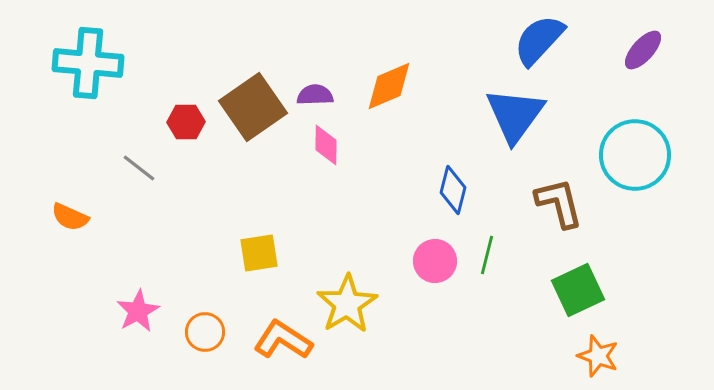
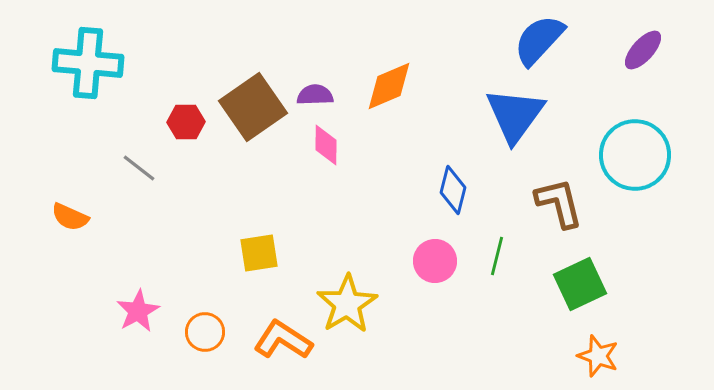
green line: moved 10 px right, 1 px down
green square: moved 2 px right, 6 px up
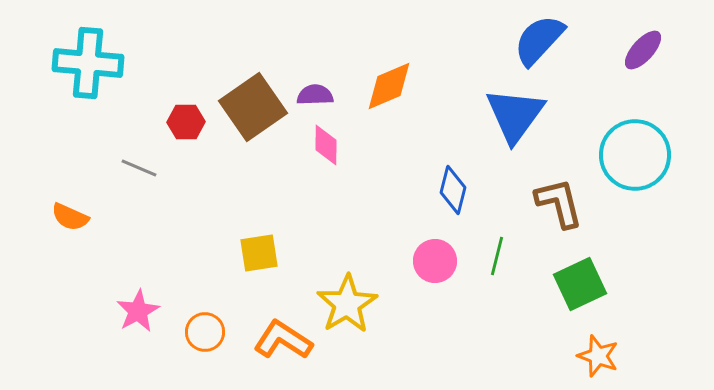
gray line: rotated 15 degrees counterclockwise
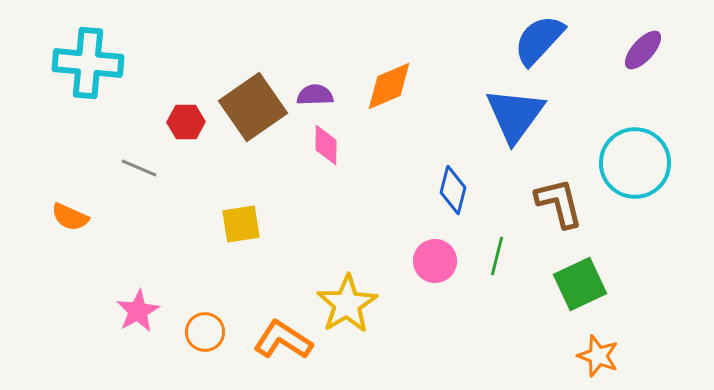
cyan circle: moved 8 px down
yellow square: moved 18 px left, 29 px up
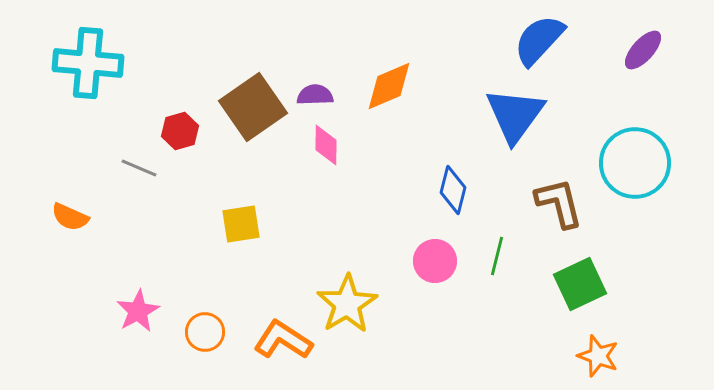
red hexagon: moved 6 px left, 9 px down; rotated 15 degrees counterclockwise
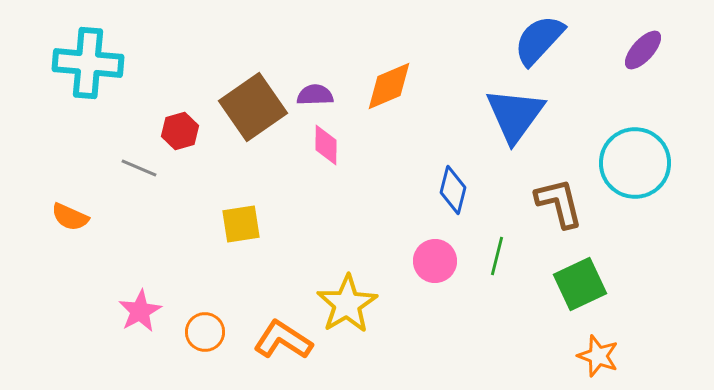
pink star: moved 2 px right
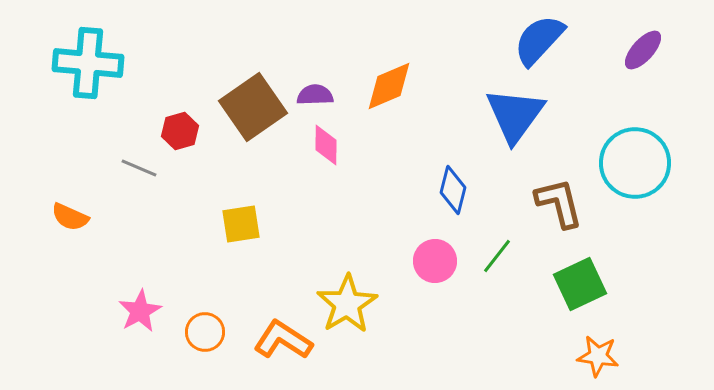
green line: rotated 24 degrees clockwise
orange star: rotated 12 degrees counterclockwise
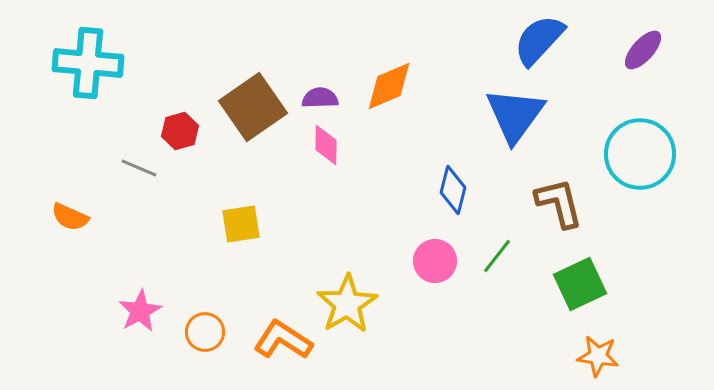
purple semicircle: moved 5 px right, 3 px down
cyan circle: moved 5 px right, 9 px up
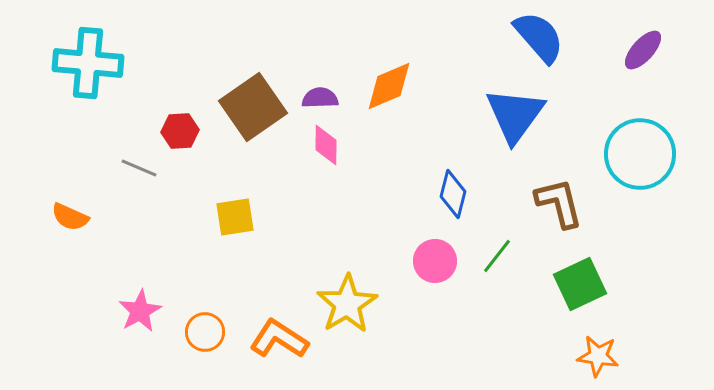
blue semicircle: moved 3 px up; rotated 96 degrees clockwise
red hexagon: rotated 12 degrees clockwise
blue diamond: moved 4 px down
yellow square: moved 6 px left, 7 px up
orange L-shape: moved 4 px left, 1 px up
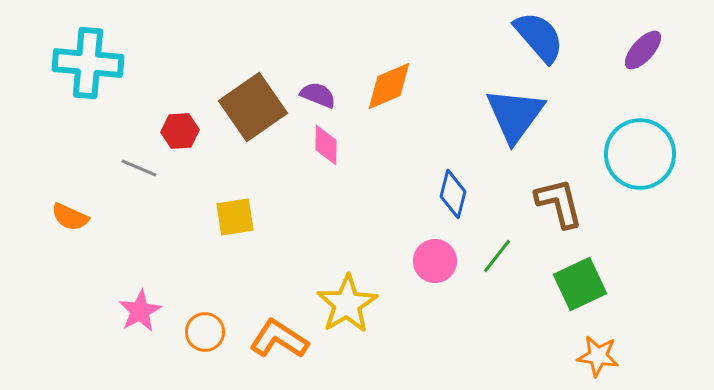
purple semicircle: moved 2 px left, 3 px up; rotated 24 degrees clockwise
